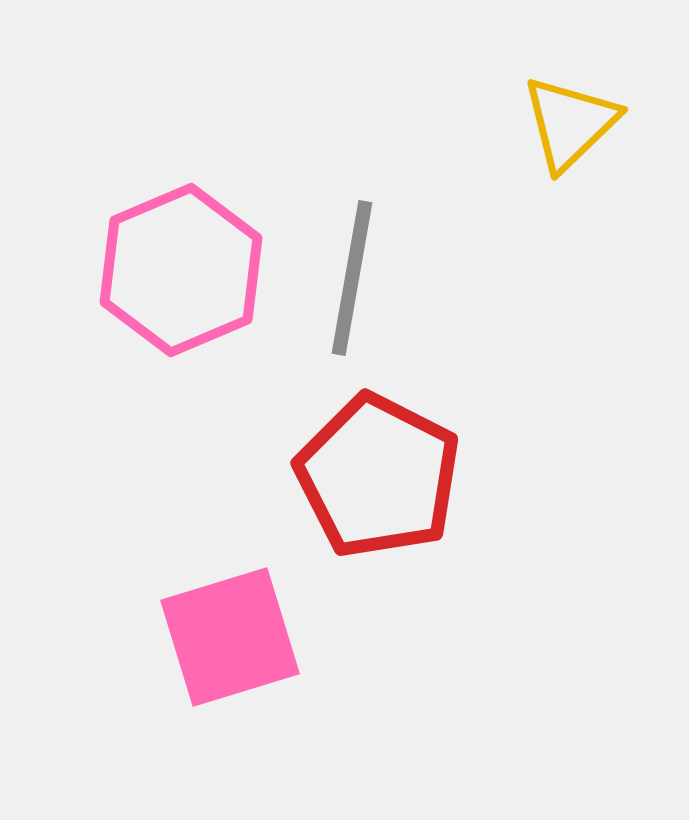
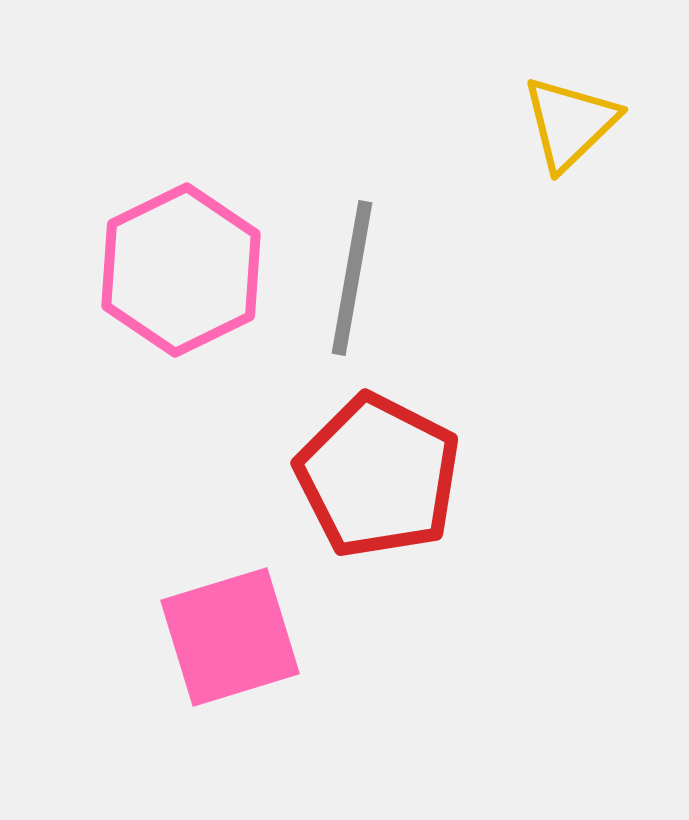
pink hexagon: rotated 3 degrees counterclockwise
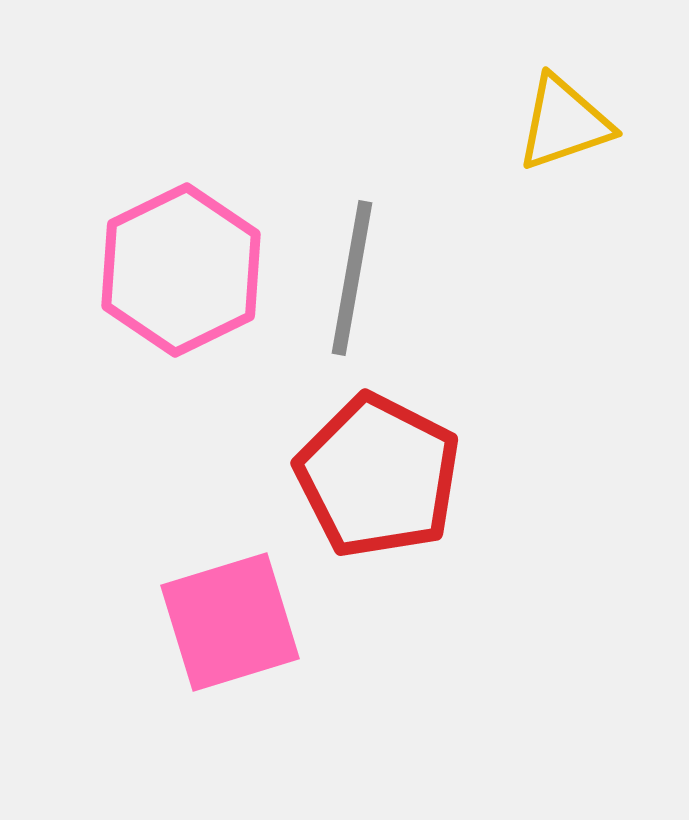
yellow triangle: moved 6 px left; rotated 25 degrees clockwise
pink square: moved 15 px up
